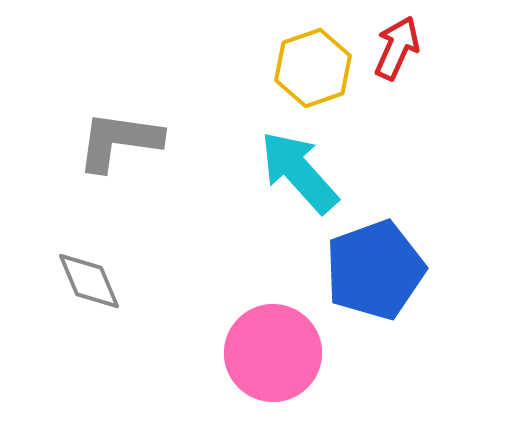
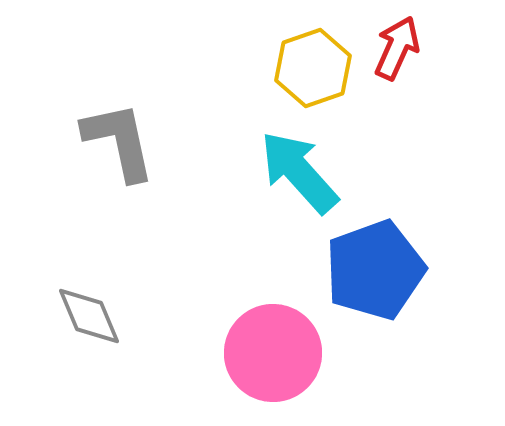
gray L-shape: rotated 70 degrees clockwise
gray diamond: moved 35 px down
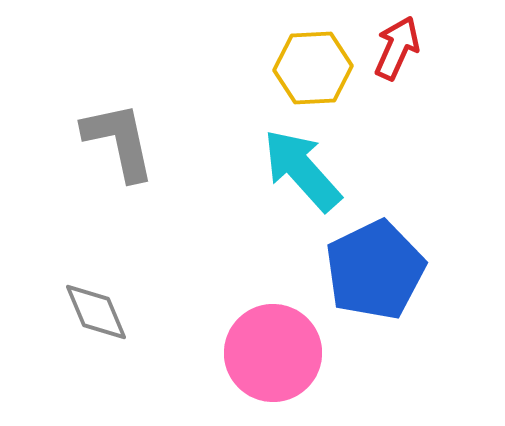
yellow hexagon: rotated 16 degrees clockwise
cyan arrow: moved 3 px right, 2 px up
blue pentagon: rotated 6 degrees counterclockwise
gray diamond: moved 7 px right, 4 px up
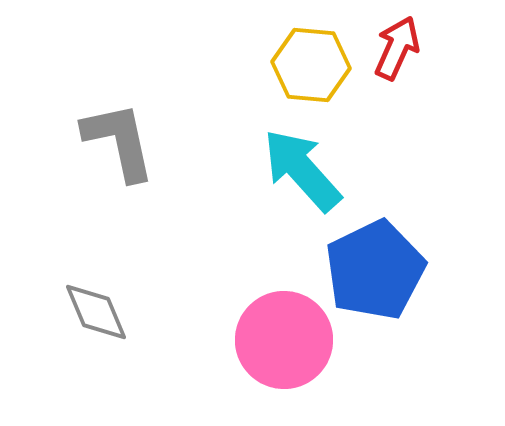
yellow hexagon: moved 2 px left, 3 px up; rotated 8 degrees clockwise
pink circle: moved 11 px right, 13 px up
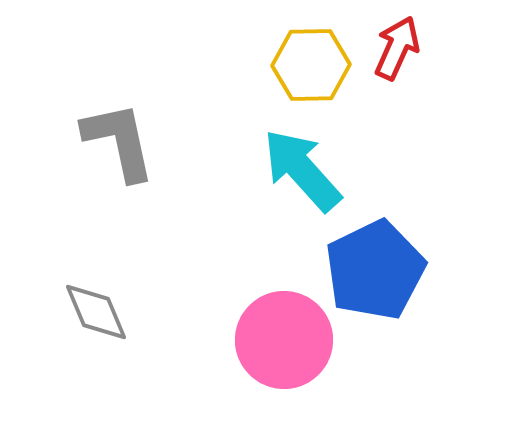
yellow hexagon: rotated 6 degrees counterclockwise
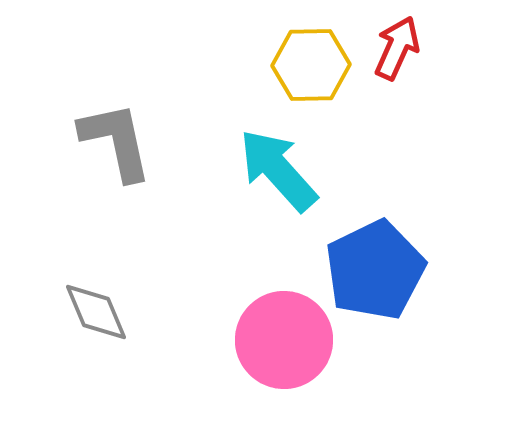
gray L-shape: moved 3 px left
cyan arrow: moved 24 px left
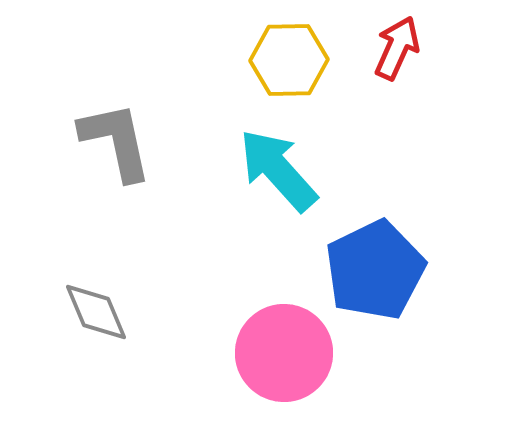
yellow hexagon: moved 22 px left, 5 px up
pink circle: moved 13 px down
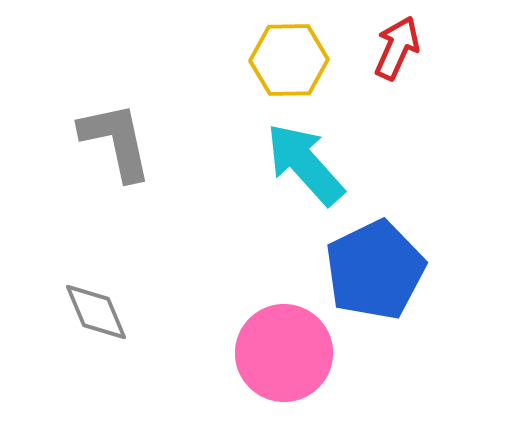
cyan arrow: moved 27 px right, 6 px up
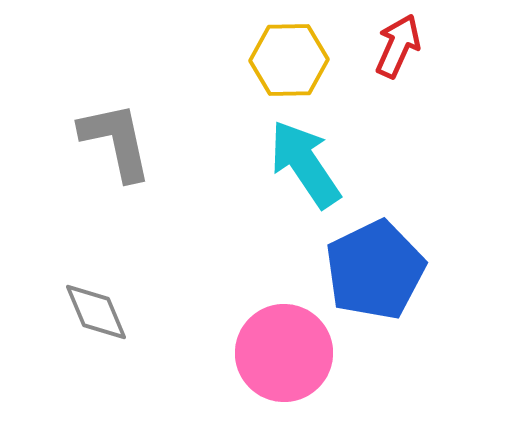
red arrow: moved 1 px right, 2 px up
cyan arrow: rotated 8 degrees clockwise
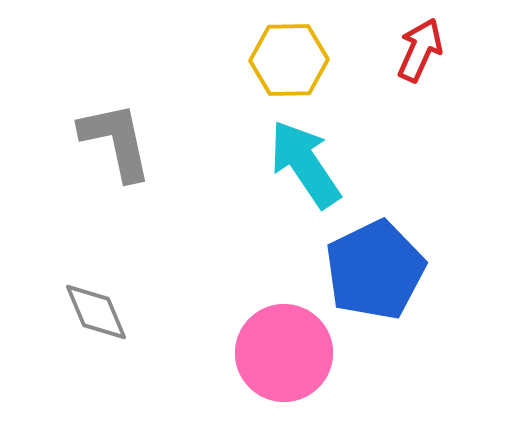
red arrow: moved 22 px right, 4 px down
